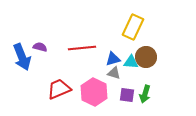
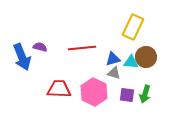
red trapezoid: rotated 25 degrees clockwise
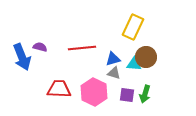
cyan triangle: moved 3 px right, 2 px down
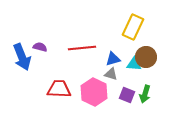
gray triangle: moved 3 px left, 1 px down
purple square: rotated 14 degrees clockwise
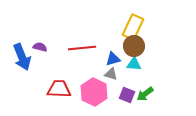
brown circle: moved 12 px left, 11 px up
green arrow: rotated 36 degrees clockwise
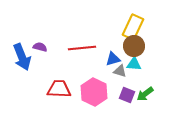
gray triangle: moved 9 px right, 3 px up
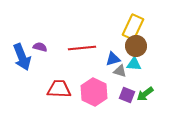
brown circle: moved 2 px right
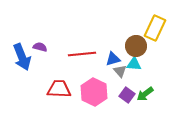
yellow rectangle: moved 22 px right, 1 px down
red line: moved 6 px down
gray triangle: rotated 32 degrees clockwise
purple square: rotated 14 degrees clockwise
